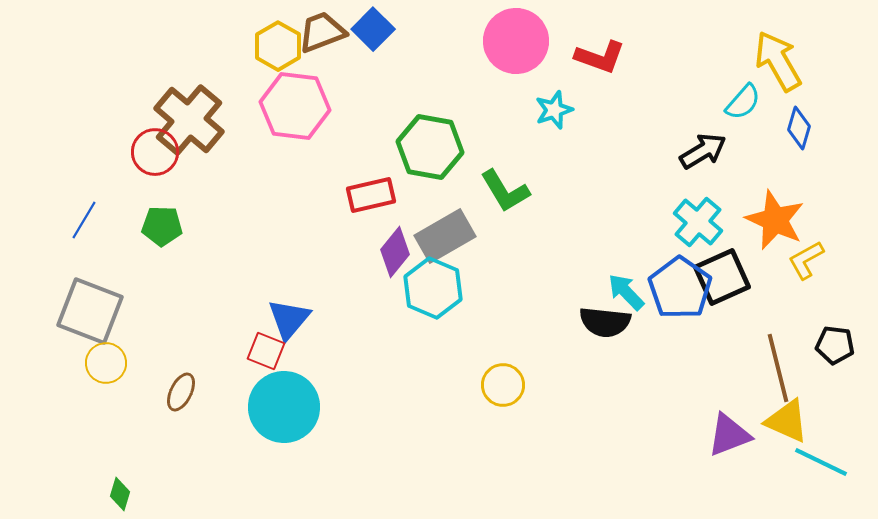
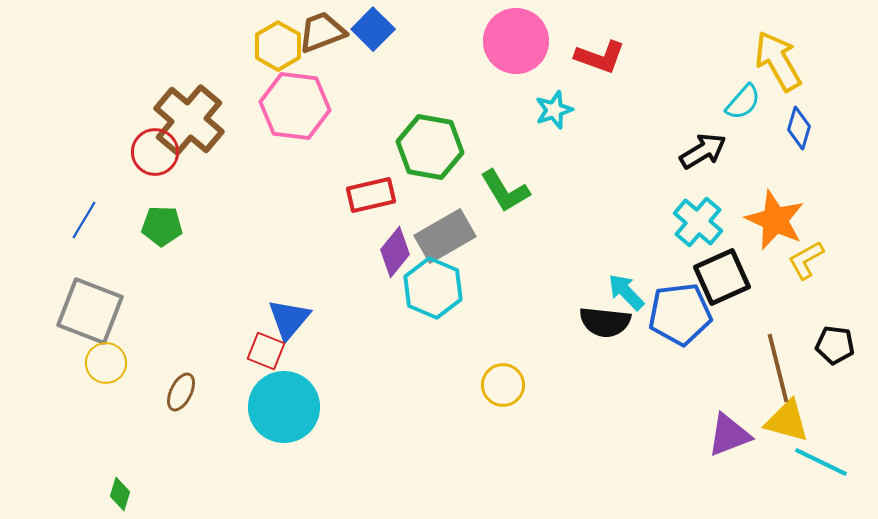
blue pentagon at (680, 288): moved 26 px down; rotated 30 degrees clockwise
yellow triangle at (787, 421): rotated 9 degrees counterclockwise
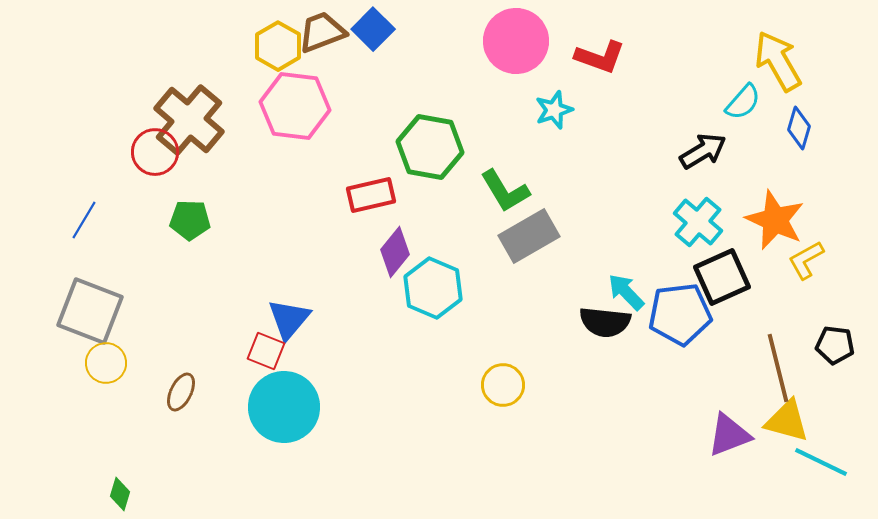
green pentagon at (162, 226): moved 28 px right, 6 px up
gray rectangle at (445, 236): moved 84 px right
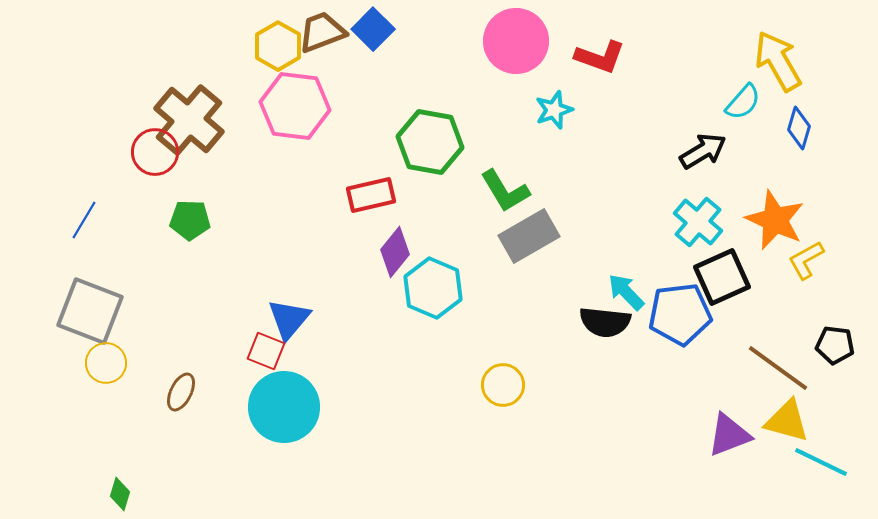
green hexagon at (430, 147): moved 5 px up
brown line at (778, 368): rotated 40 degrees counterclockwise
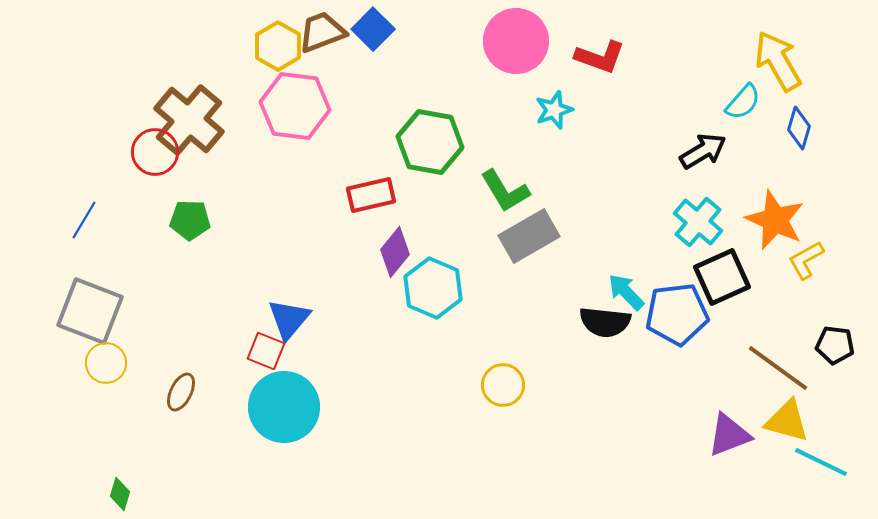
blue pentagon at (680, 314): moved 3 px left
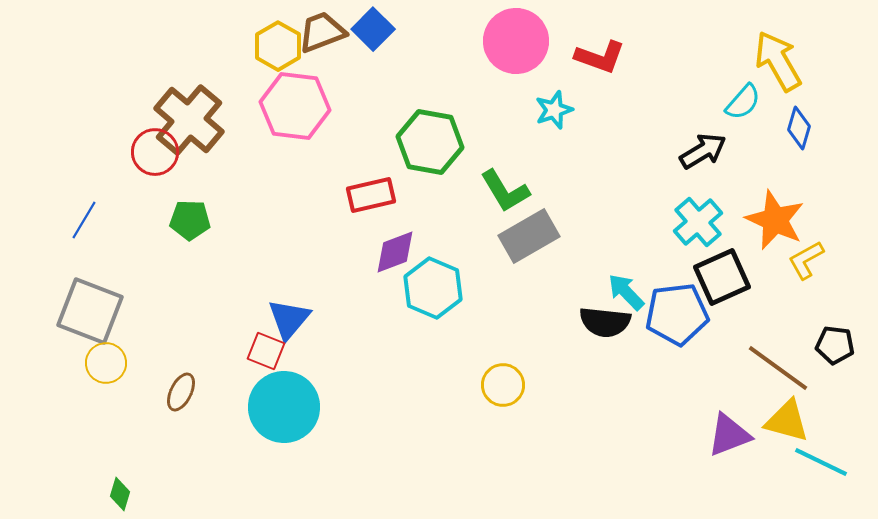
cyan cross at (698, 222): rotated 9 degrees clockwise
purple diamond at (395, 252): rotated 30 degrees clockwise
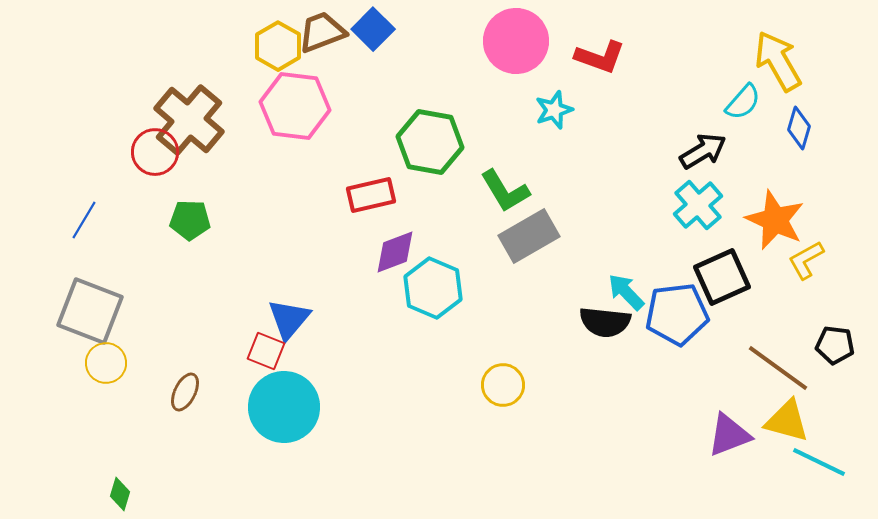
cyan cross at (698, 222): moved 17 px up
brown ellipse at (181, 392): moved 4 px right
cyan line at (821, 462): moved 2 px left
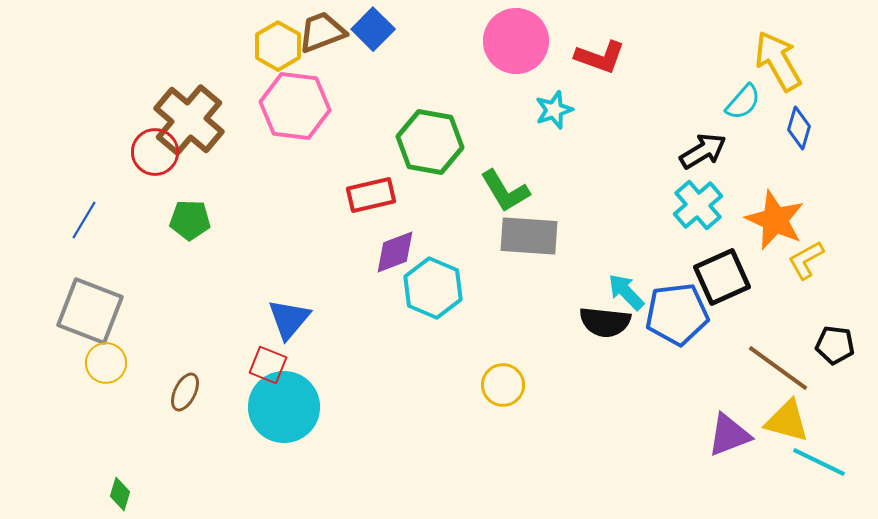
gray rectangle at (529, 236): rotated 34 degrees clockwise
red square at (266, 351): moved 2 px right, 14 px down
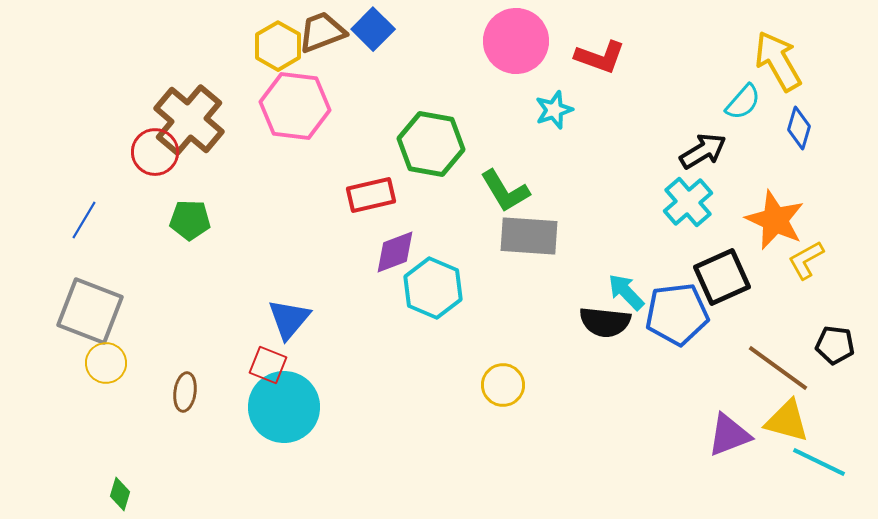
green hexagon at (430, 142): moved 1 px right, 2 px down
cyan cross at (698, 205): moved 10 px left, 3 px up
brown ellipse at (185, 392): rotated 18 degrees counterclockwise
